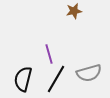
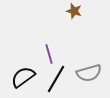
brown star: rotated 28 degrees clockwise
black semicircle: moved 2 px up; rotated 40 degrees clockwise
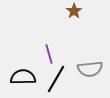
brown star: rotated 21 degrees clockwise
gray semicircle: moved 1 px right, 4 px up; rotated 10 degrees clockwise
black semicircle: rotated 35 degrees clockwise
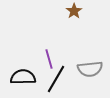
purple line: moved 5 px down
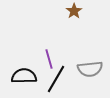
black semicircle: moved 1 px right, 1 px up
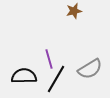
brown star: rotated 21 degrees clockwise
gray semicircle: rotated 25 degrees counterclockwise
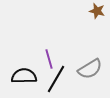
brown star: moved 23 px right; rotated 28 degrees clockwise
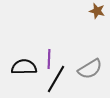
purple line: rotated 18 degrees clockwise
black semicircle: moved 9 px up
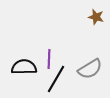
brown star: moved 1 px left, 6 px down
